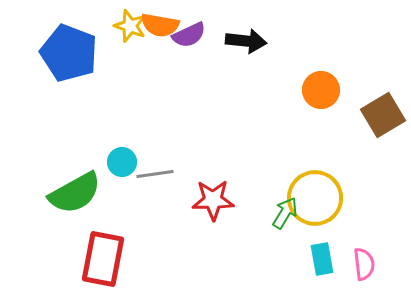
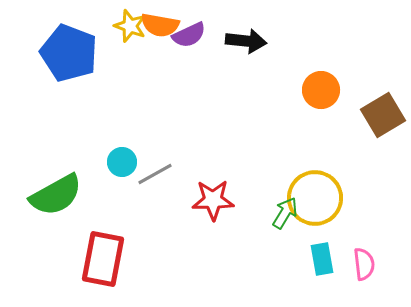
gray line: rotated 21 degrees counterclockwise
green semicircle: moved 19 px left, 2 px down
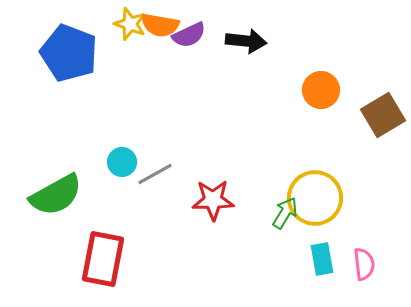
yellow star: moved 2 px up
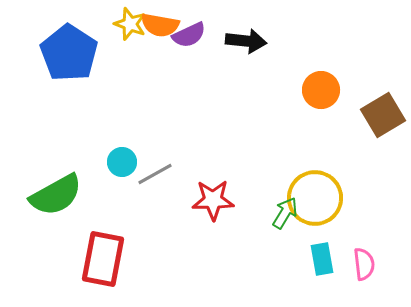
blue pentagon: rotated 12 degrees clockwise
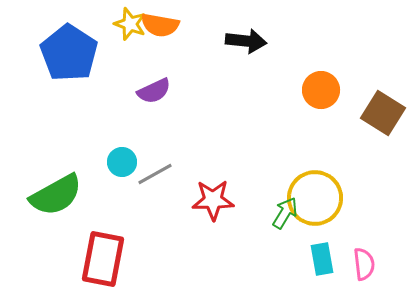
purple semicircle: moved 35 px left, 56 px down
brown square: moved 2 px up; rotated 27 degrees counterclockwise
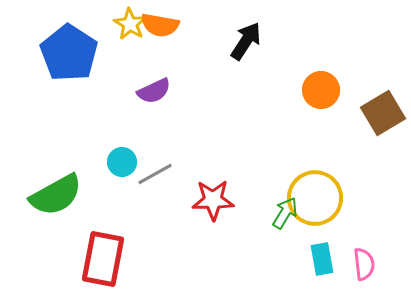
yellow star: rotated 12 degrees clockwise
black arrow: rotated 63 degrees counterclockwise
brown square: rotated 27 degrees clockwise
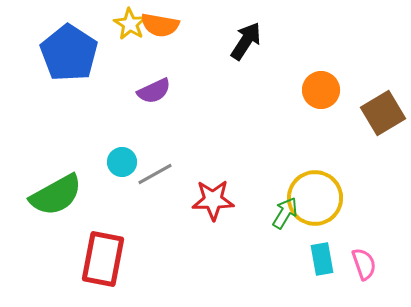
pink semicircle: rotated 12 degrees counterclockwise
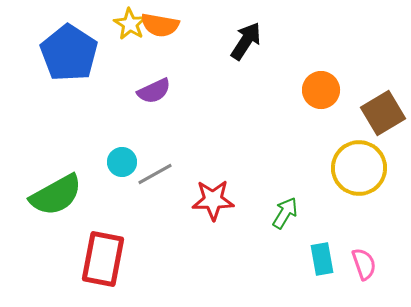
yellow circle: moved 44 px right, 30 px up
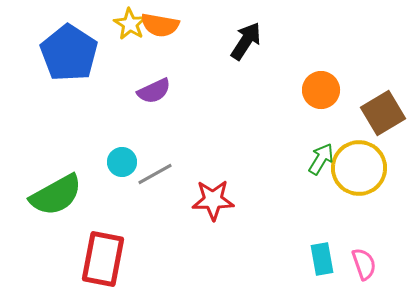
green arrow: moved 36 px right, 54 px up
